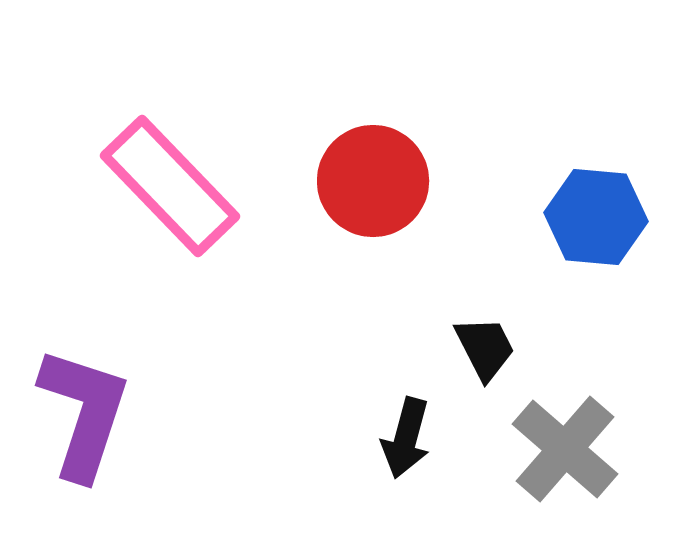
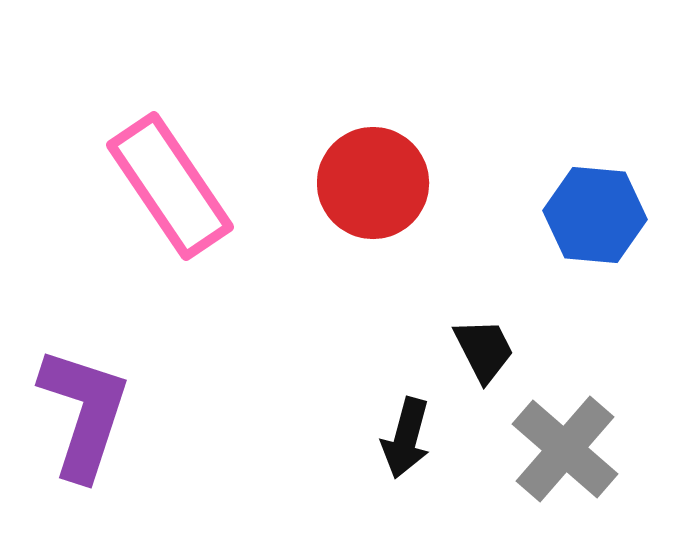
red circle: moved 2 px down
pink rectangle: rotated 10 degrees clockwise
blue hexagon: moved 1 px left, 2 px up
black trapezoid: moved 1 px left, 2 px down
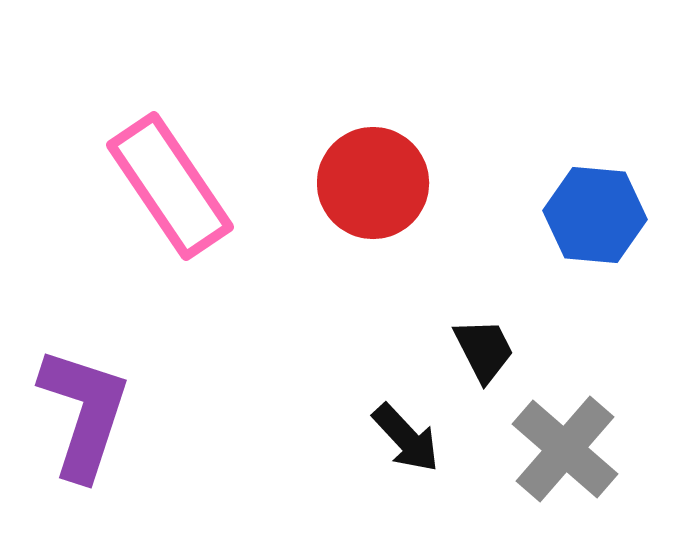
black arrow: rotated 58 degrees counterclockwise
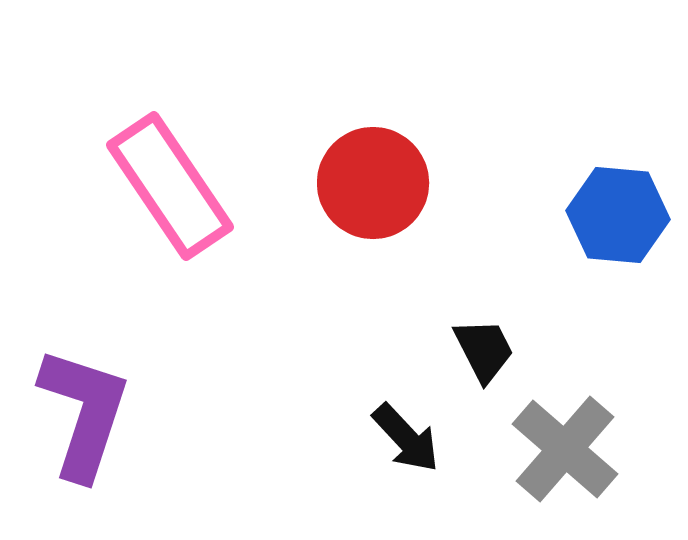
blue hexagon: moved 23 px right
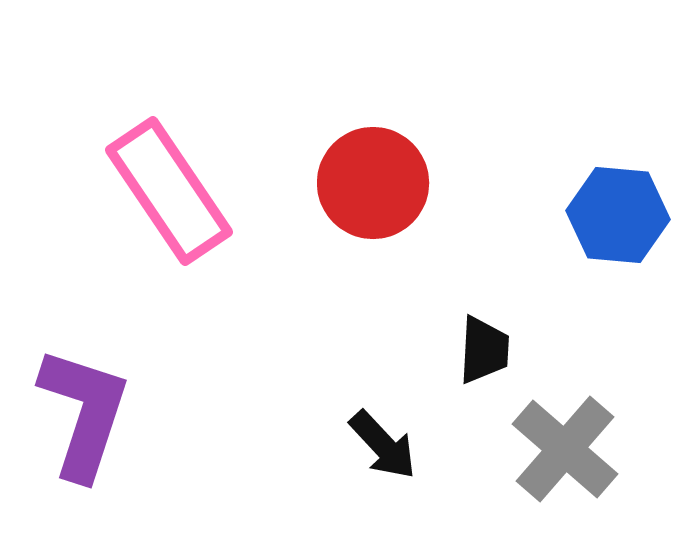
pink rectangle: moved 1 px left, 5 px down
black trapezoid: rotated 30 degrees clockwise
black arrow: moved 23 px left, 7 px down
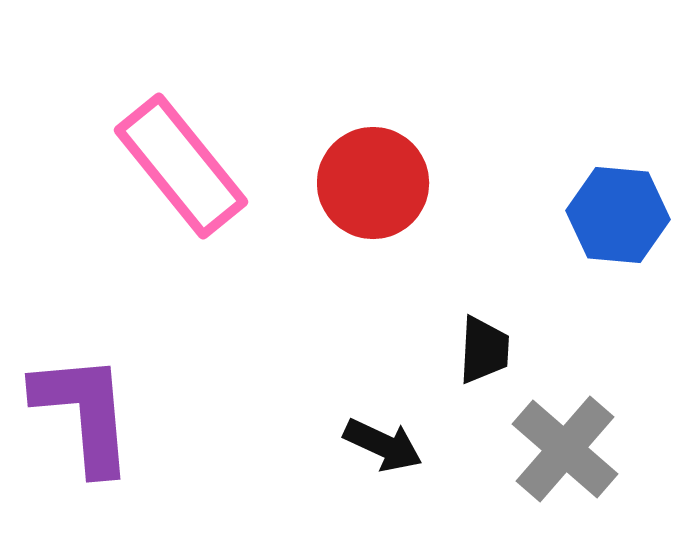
pink rectangle: moved 12 px right, 25 px up; rotated 5 degrees counterclockwise
purple L-shape: rotated 23 degrees counterclockwise
black arrow: rotated 22 degrees counterclockwise
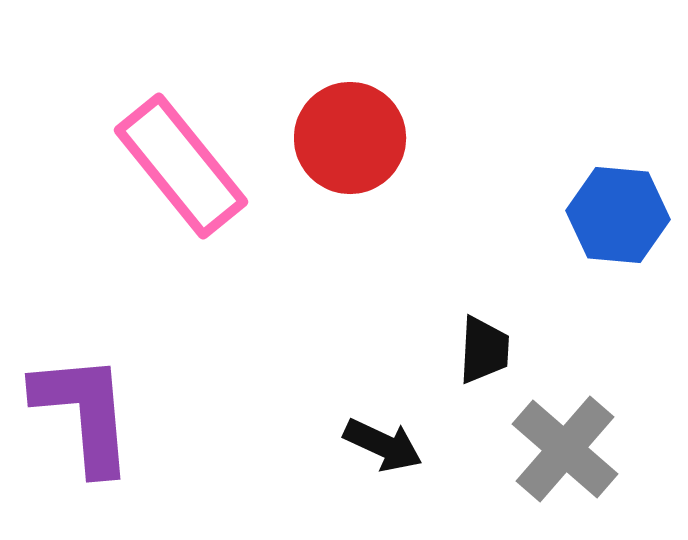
red circle: moved 23 px left, 45 px up
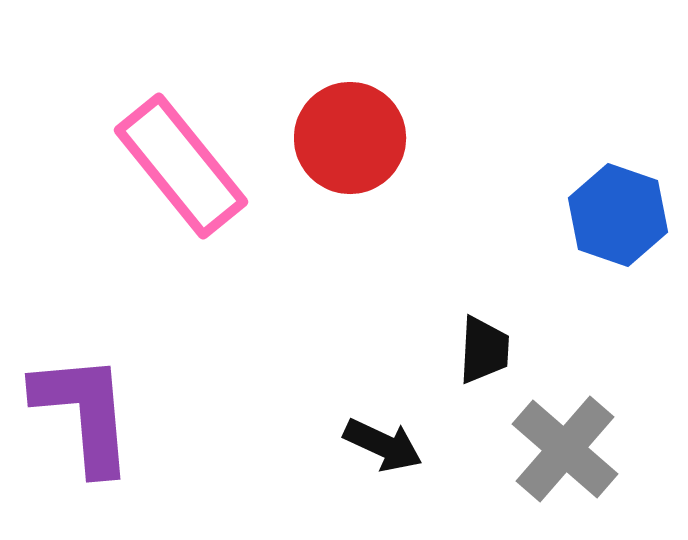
blue hexagon: rotated 14 degrees clockwise
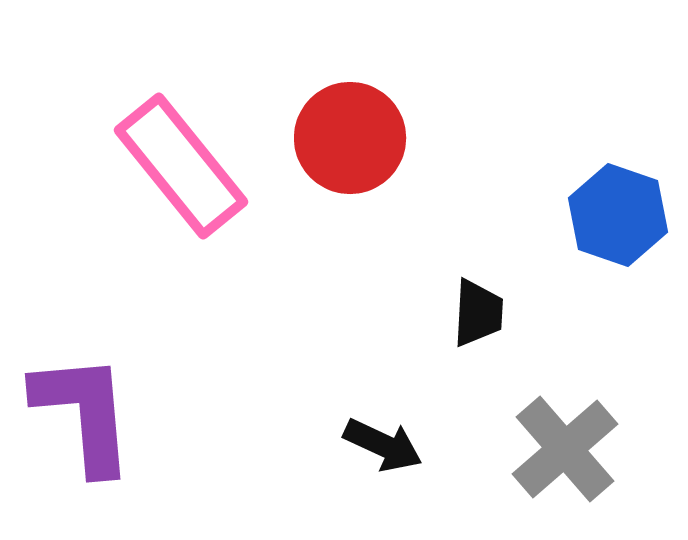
black trapezoid: moved 6 px left, 37 px up
gray cross: rotated 8 degrees clockwise
